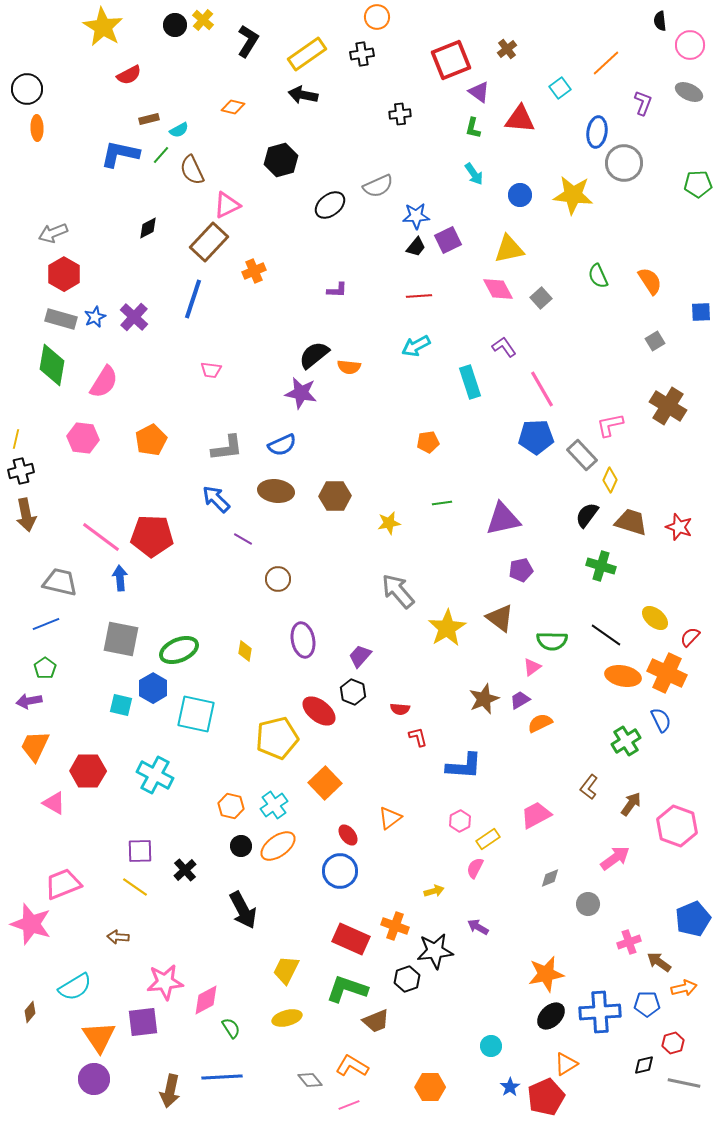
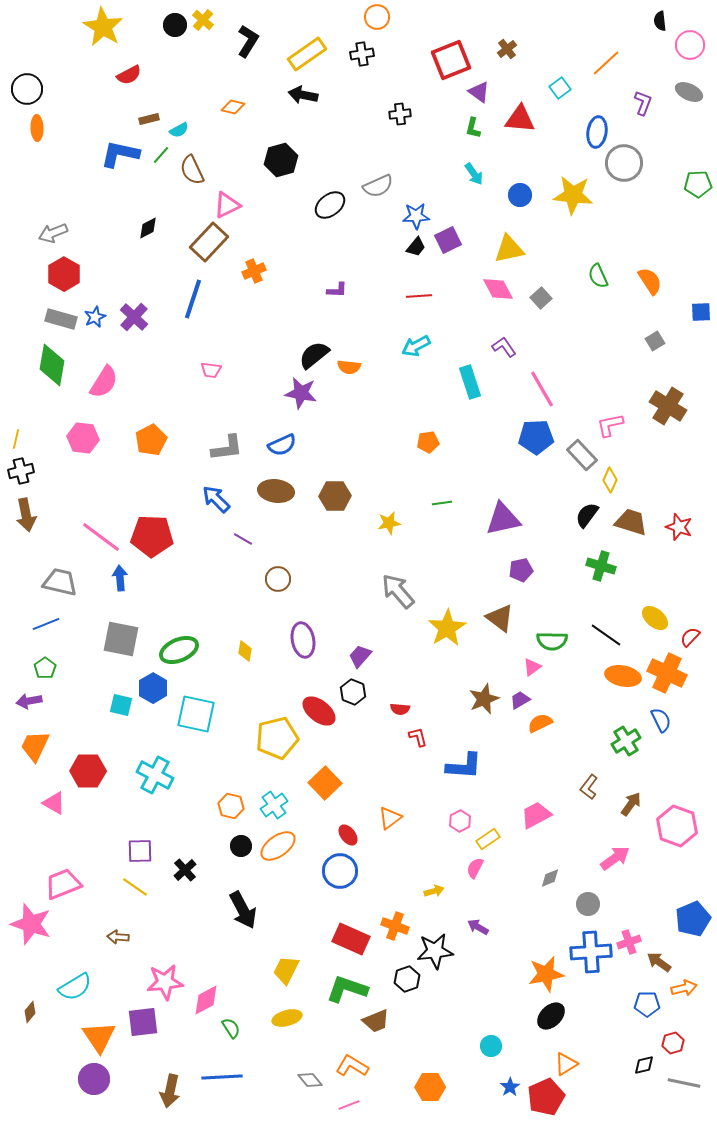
blue cross at (600, 1012): moved 9 px left, 60 px up
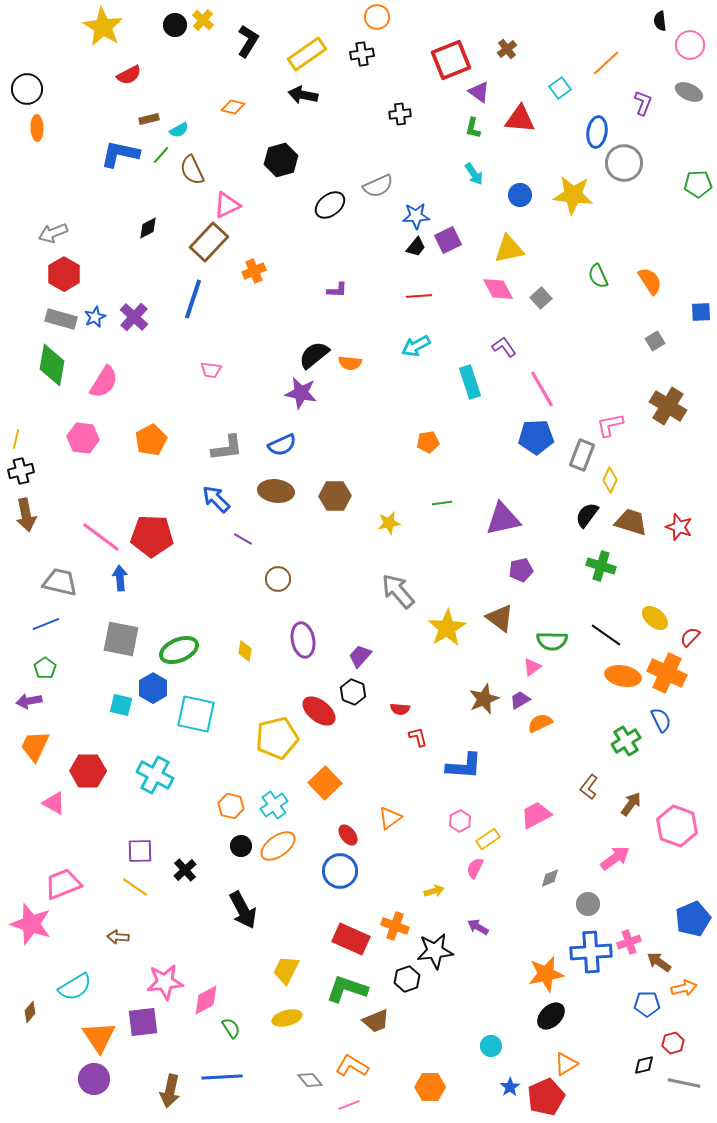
orange semicircle at (349, 367): moved 1 px right, 4 px up
gray rectangle at (582, 455): rotated 64 degrees clockwise
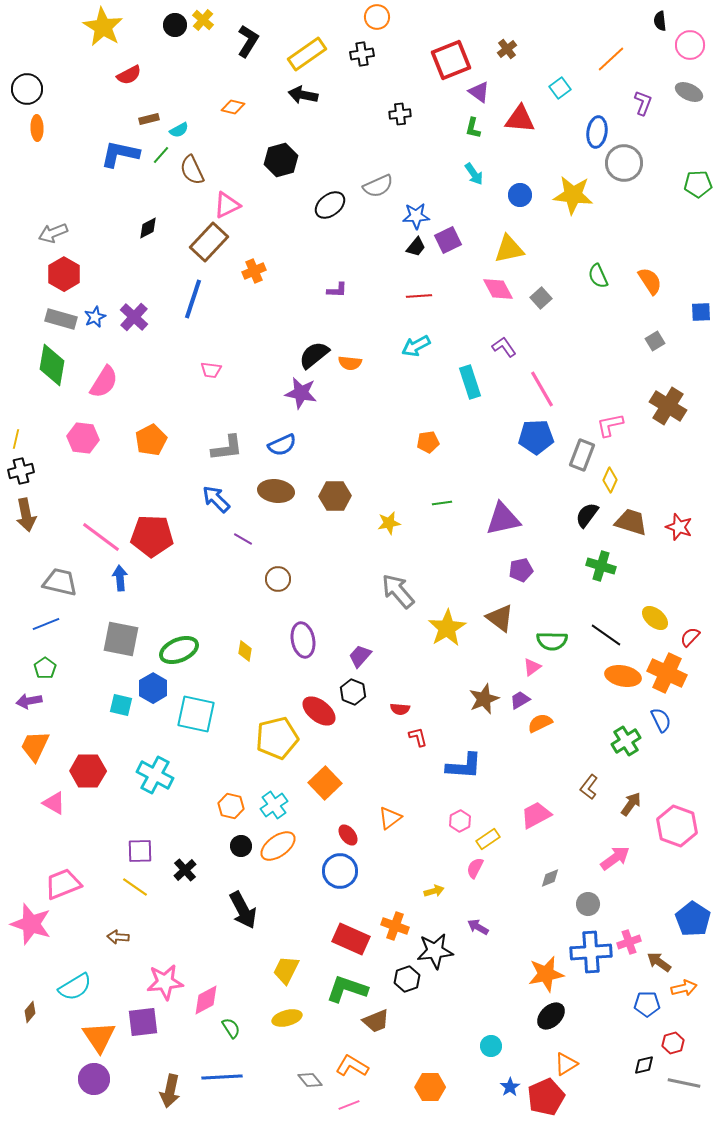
orange line at (606, 63): moved 5 px right, 4 px up
blue pentagon at (693, 919): rotated 16 degrees counterclockwise
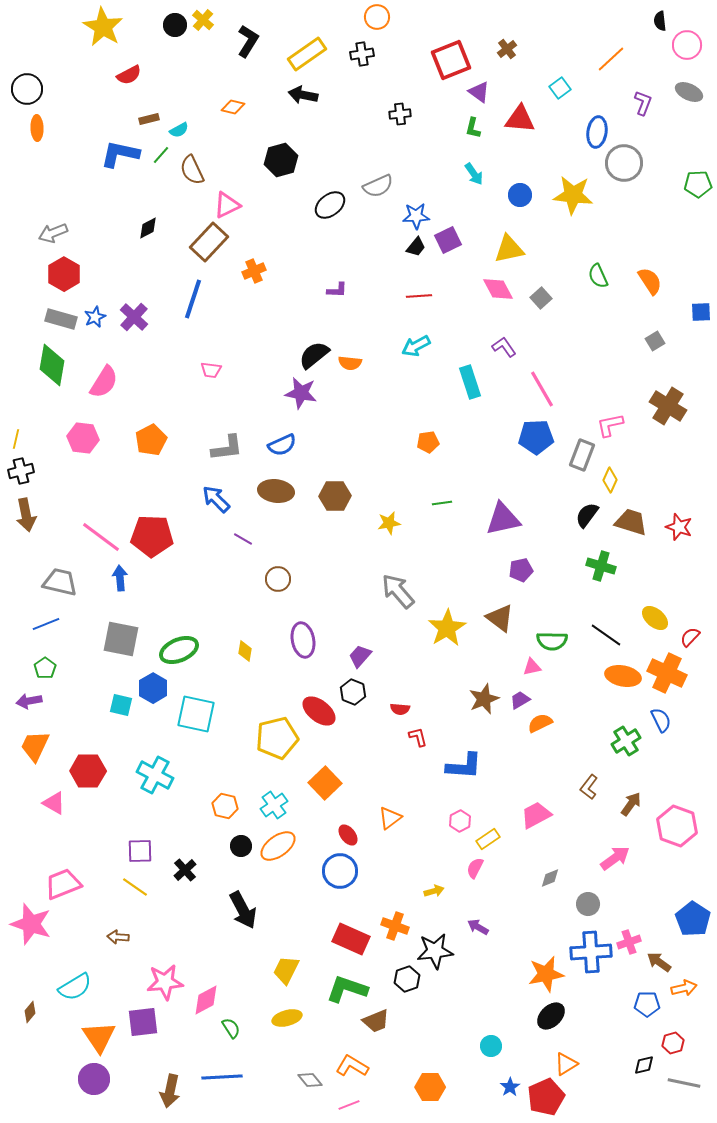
pink circle at (690, 45): moved 3 px left
pink triangle at (532, 667): rotated 24 degrees clockwise
orange hexagon at (231, 806): moved 6 px left
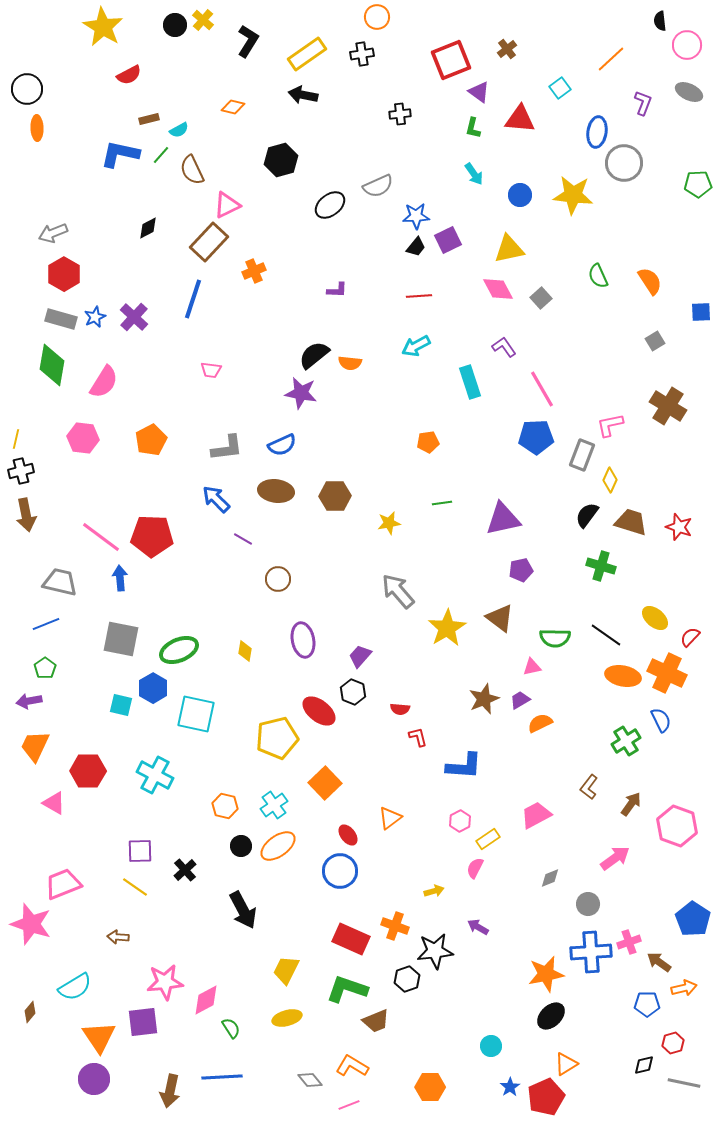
green semicircle at (552, 641): moved 3 px right, 3 px up
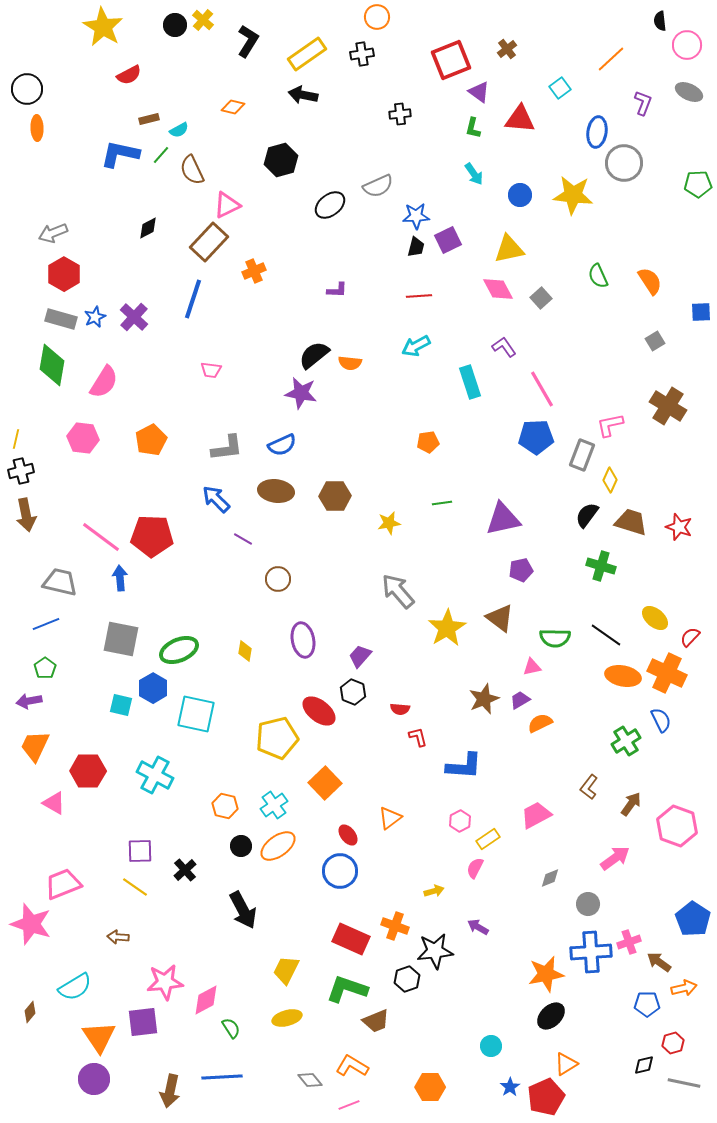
black trapezoid at (416, 247): rotated 25 degrees counterclockwise
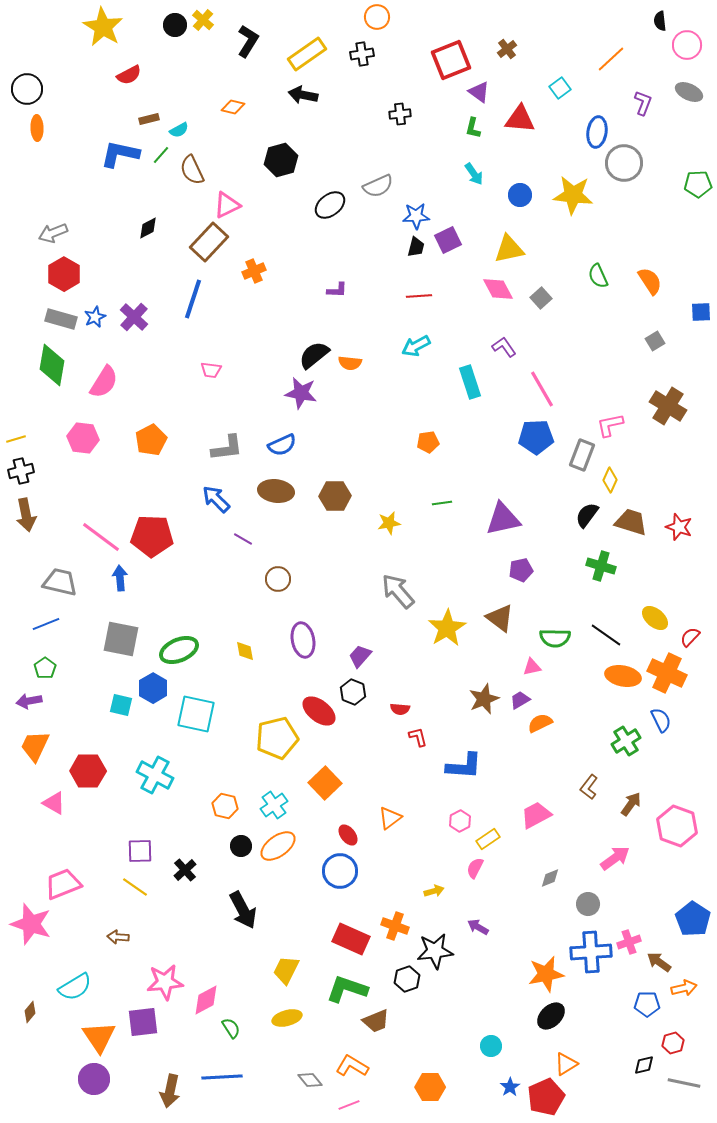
yellow line at (16, 439): rotated 60 degrees clockwise
yellow diamond at (245, 651): rotated 20 degrees counterclockwise
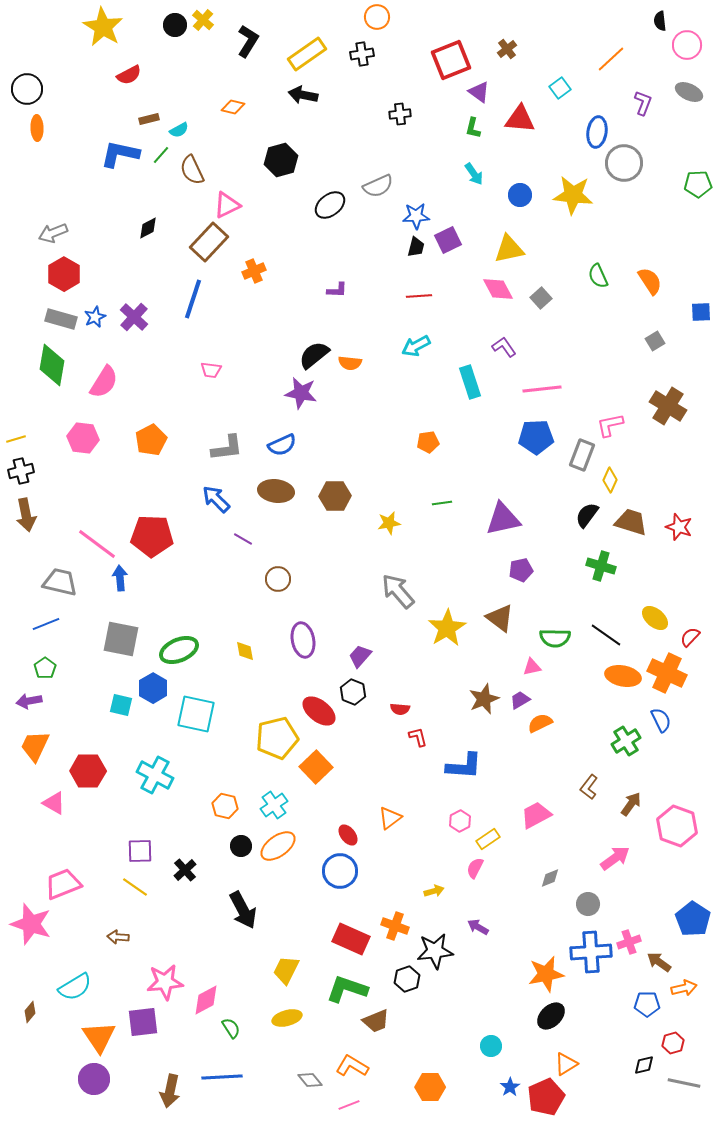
pink line at (542, 389): rotated 66 degrees counterclockwise
pink line at (101, 537): moved 4 px left, 7 px down
orange square at (325, 783): moved 9 px left, 16 px up
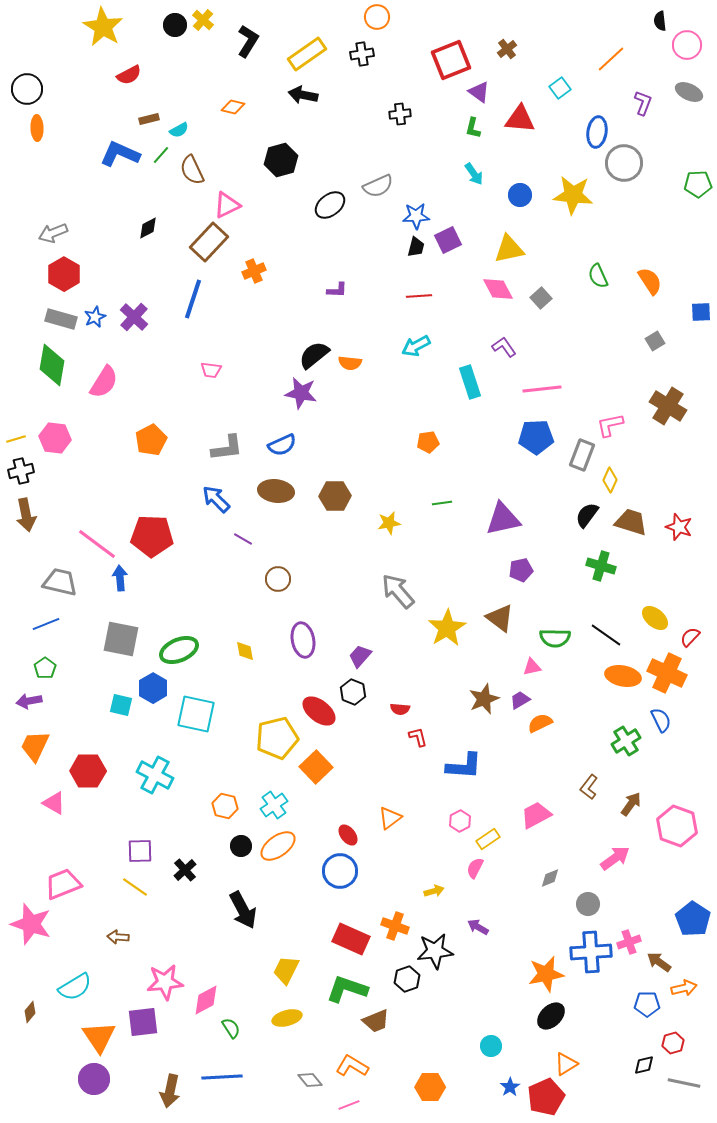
blue L-shape at (120, 154): rotated 12 degrees clockwise
pink hexagon at (83, 438): moved 28 px left
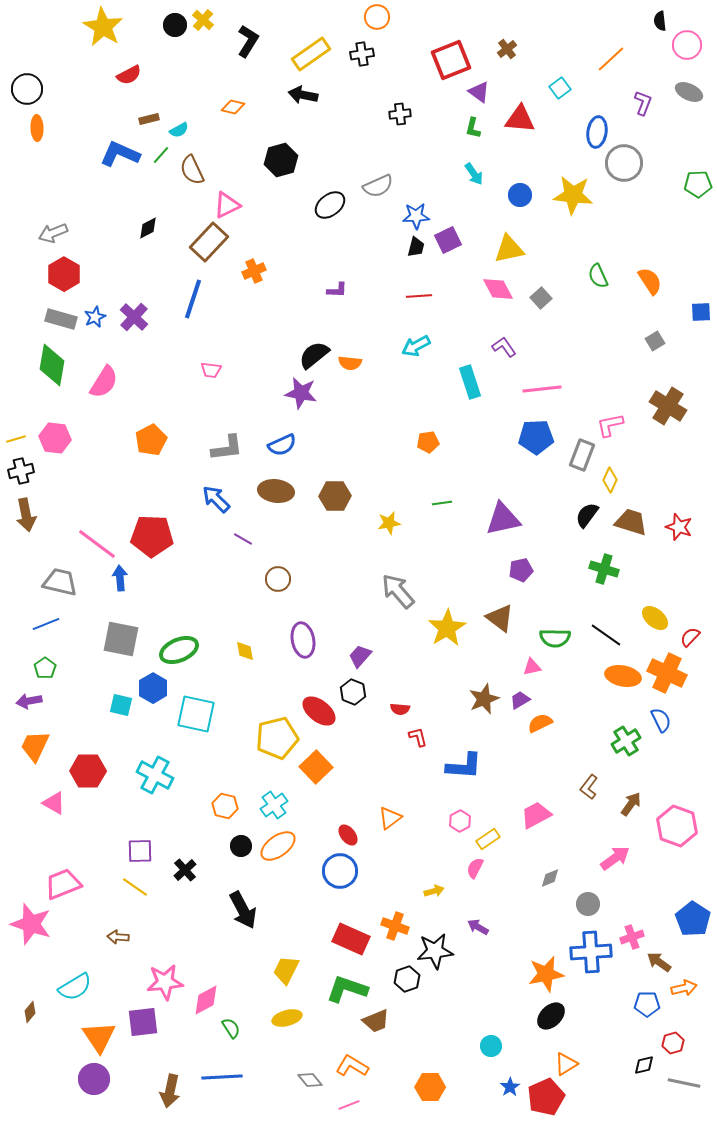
yellow rectangle at (307, 54): moved 4 px right
green cross at (601, 566): moved 3 px right, 3 px down
pink cross at (629, 942): moved 3 px right, 5 px up
